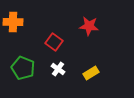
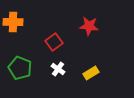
red square: rotated 18 degrees clockwise
green pentagon: moved 3 px left
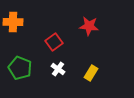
yellow rectangle: rotated 28 degrees counterclockwise
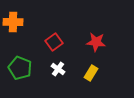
red star: moved 7 px right, 16 px down
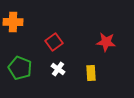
red star: moved 10 px right
yellow rectangle: rotated 35 degrees counterclockwise
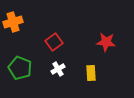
orange cross: rotated 18 degrees counterclockwise
white cross: rotated 24 degrees clockwise
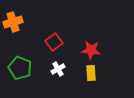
red star: moved 15 px left, 8 px down
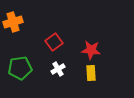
green pentagon: rotated 30 degrees counterclockwise
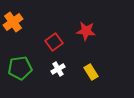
orange cross: rotated 18 degrees counterclockwise
red star: moved 5 px left, 19 px up
yellow rectangle: moved 1 px up; rotated 28 degrees counterclockwise
